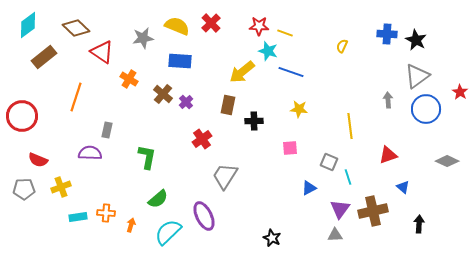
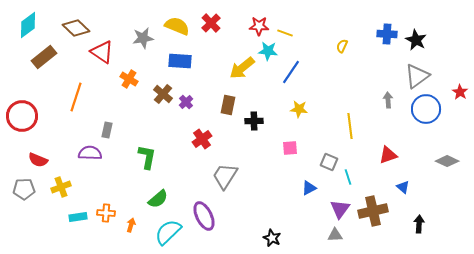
cyan star at (268, 51): rotated 12 degrees counterclockwise
yellow arrow at (242, 72): moved 4 px up
blue line at (291, 72): rotated 75 degrees counterclockwise
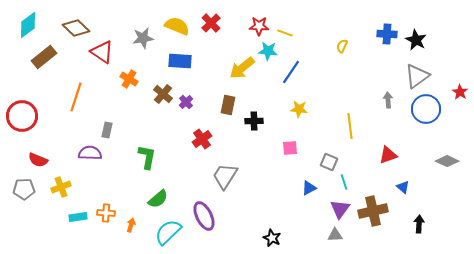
cyan line at (348, 177): moved 4 px left, 5 px down
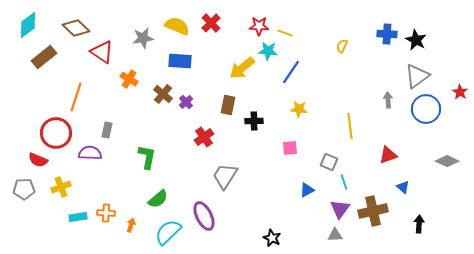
red circle at (22, 116): moved 34 px right, 17 px down
red cross at (202, 139): moved 2 px right, 2 px up
blue triangle at (309, 188): moved 2 px left, 2 px down
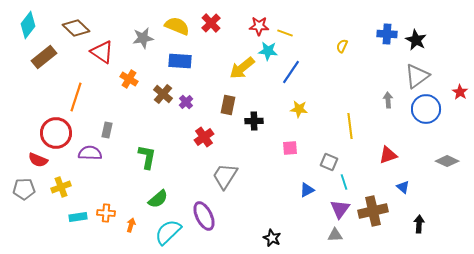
cyan diamond at (28, 25): rotated 16 degrees counterclockwise
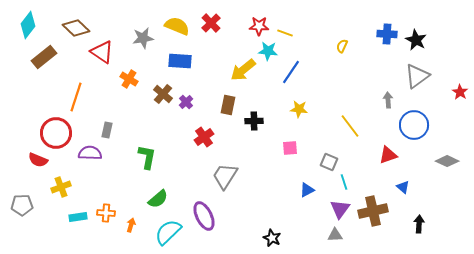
yellow arrow at (242, 68): moved 1 px right, 2 px down
blue circle at (426, 109): moved 12 px left, 16 px down
yellow line at (350, 126): rotated 30 degrees counterclockwise
gray pentagon at (24, 189): moved 2 px left, 16 px down
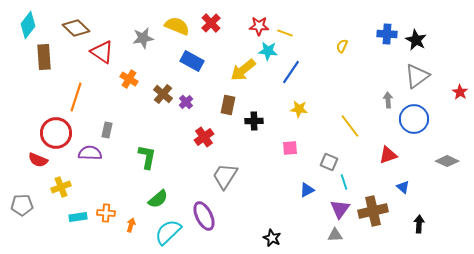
brown rectangle at (44, 57): rotated 55 degrees counterclockwise
blue rectangle at (180, 61): moved 12 px right; rotated 25 degrees clockwise
blue circle at (414, 125): moved 6 px up
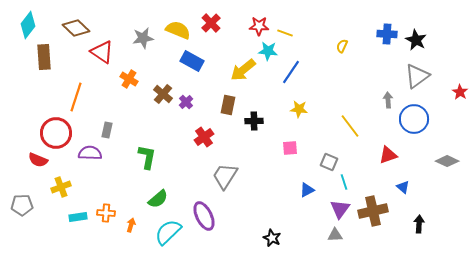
yellow semicircle at (177, 26): moved 1 px right, 4 px down
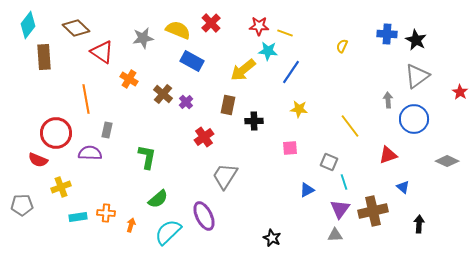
orange line at (76, 97): moved 10 px right, 2 px down; rotated 28 degrees counterclockwise
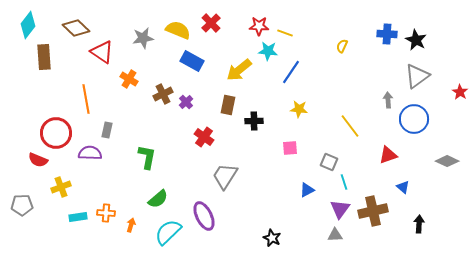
yellow arrow at (243, 70): moved 4 px left
brown cross at (163, 94): rotated 24 degrees clockwise
red cross at (204, 137): rotated 18 degrees counterclockwise
